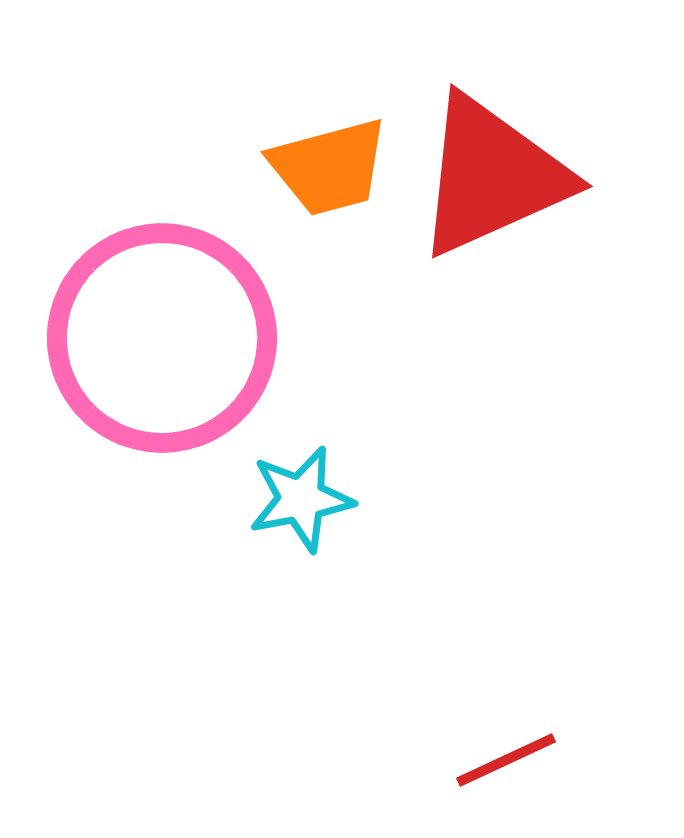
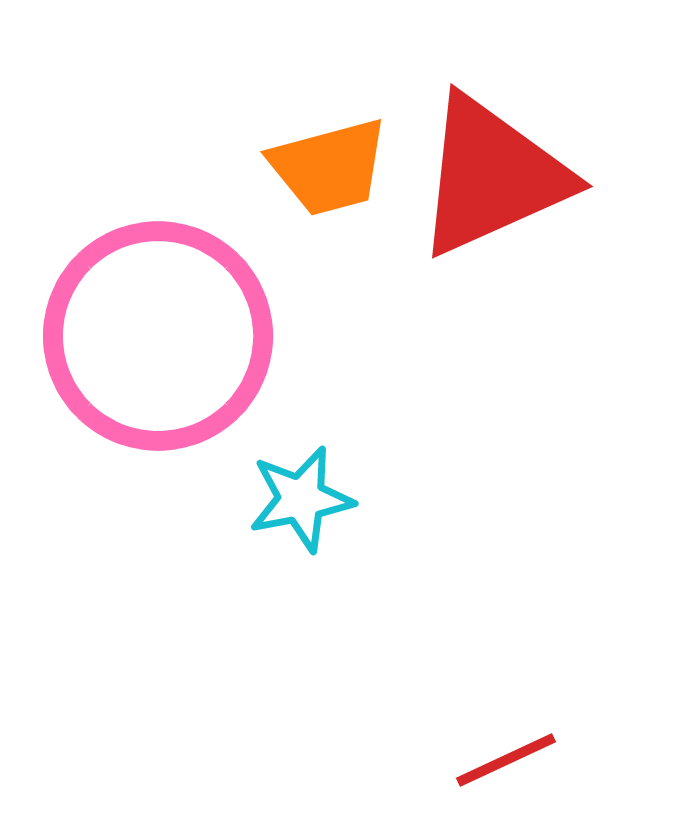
pink circle: moved 4 px left, 2 px up
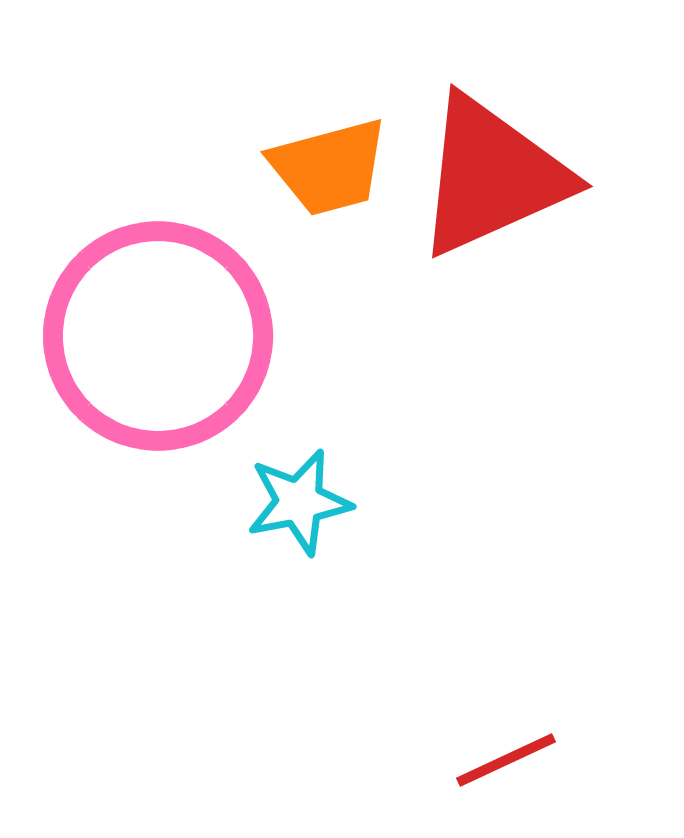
cyan star: moved 2 px left, 3 px down
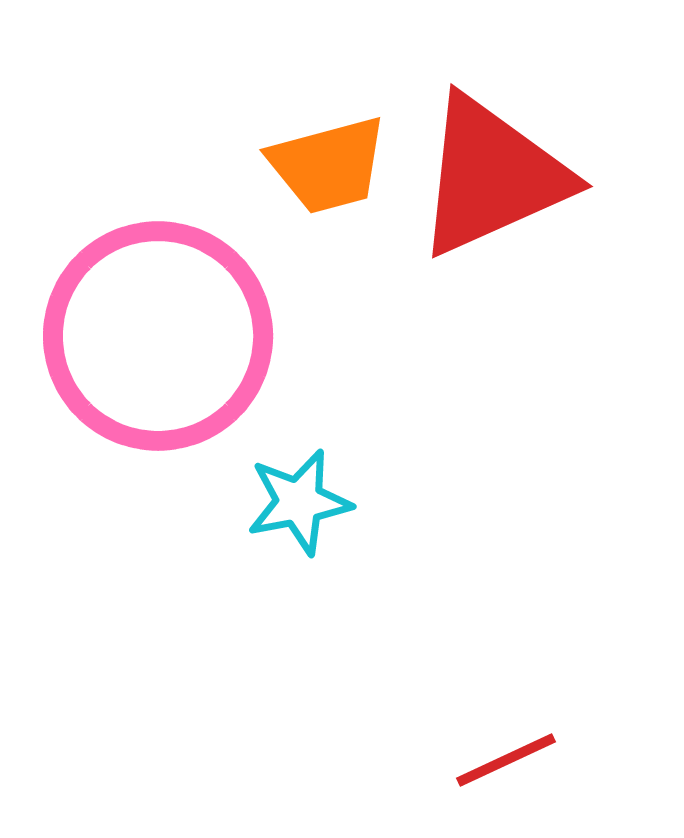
orange trapezoid: moved 1 px left, 2 px up
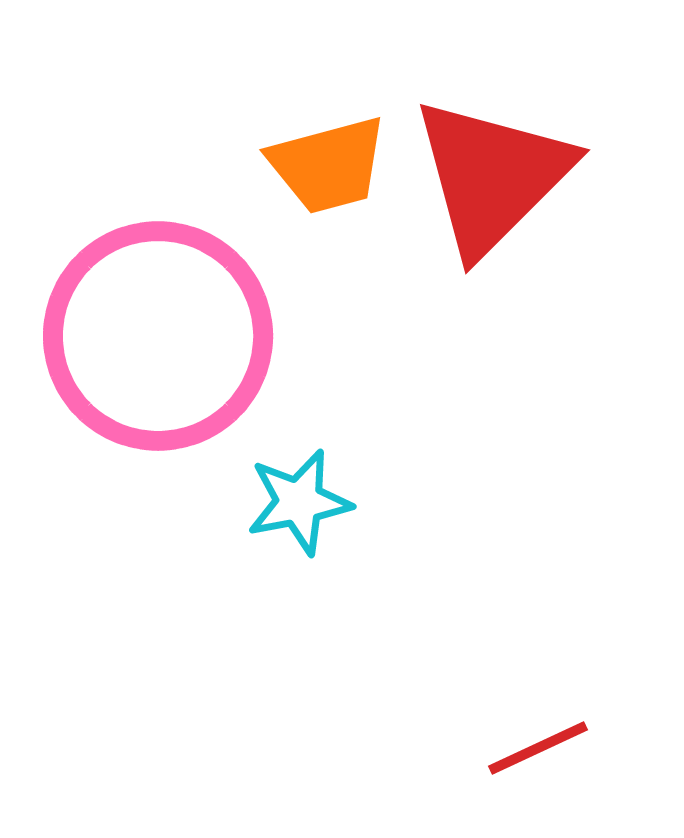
red triangle: rotated 21 degrees counterclockwise
red line: moved 32 px right, 12 px up
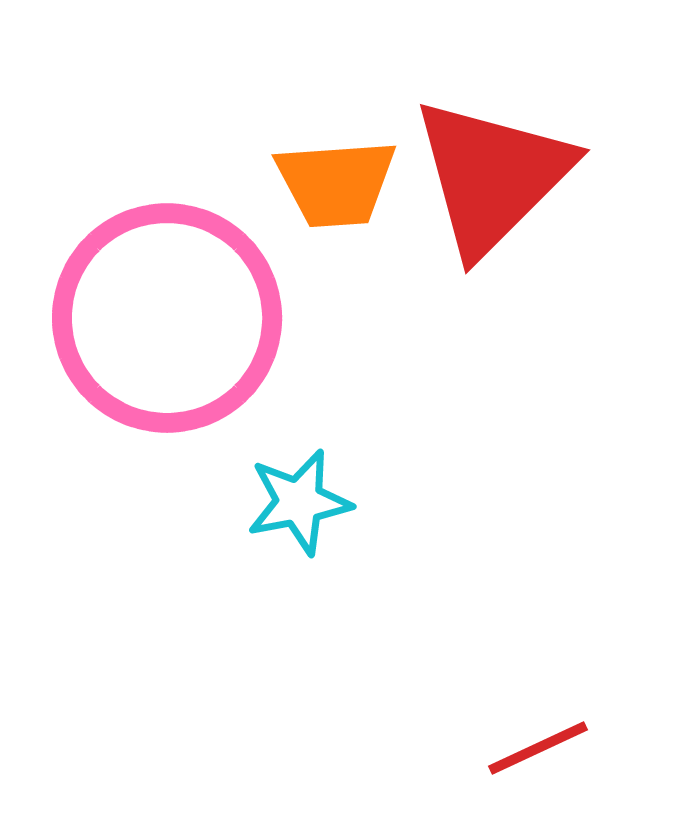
orange trapezoid: moved 8 px right, 18 px down; rotated 11 degrees clockwise
pink circle: moved 9 px right, 18 px up
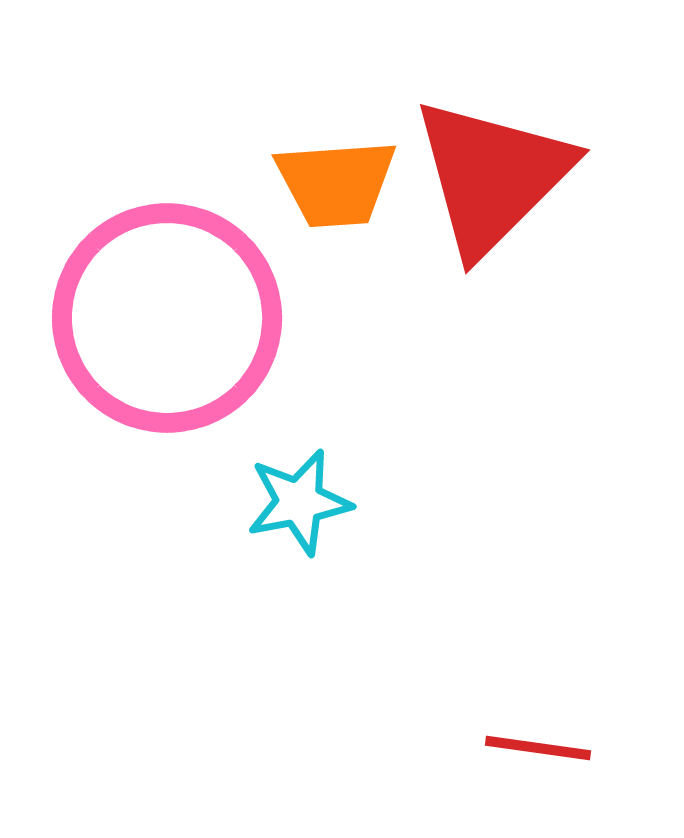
red line: rotated 33 degrees clockwise
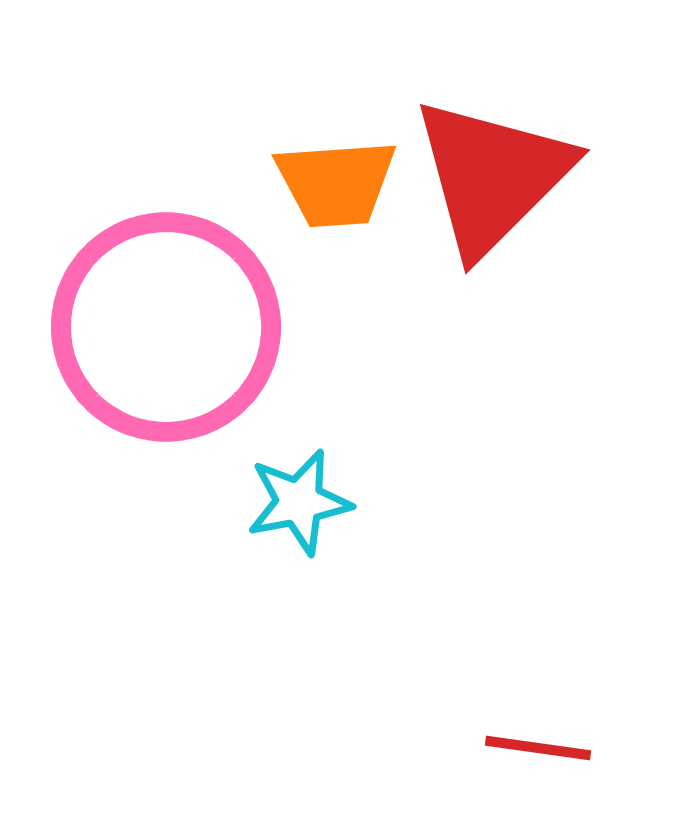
pink circle: moved 1 px left, 9 px down
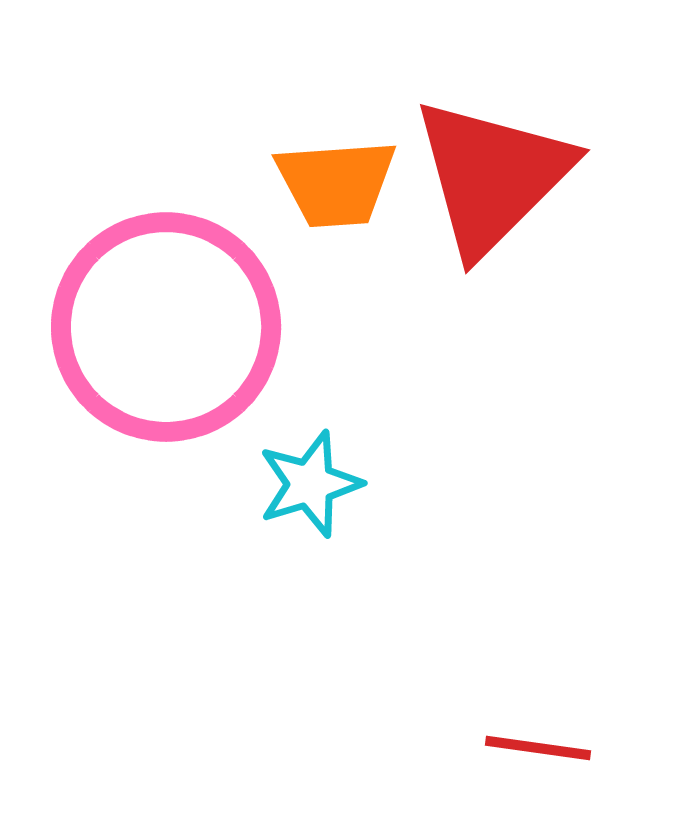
cyan star: moved 11 px right, 18 px up; rotated 6 degrees counterclockwise
